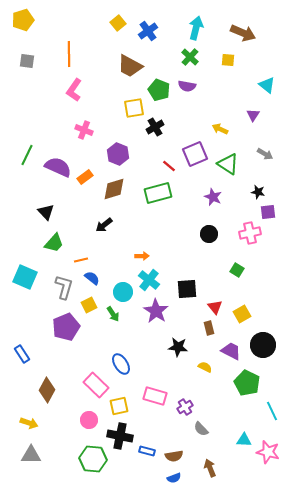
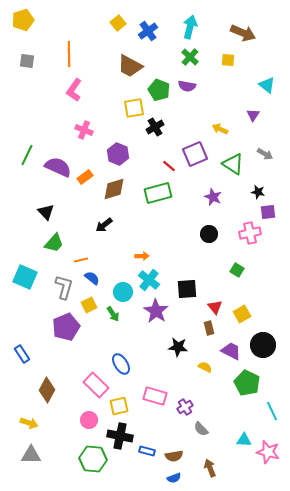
cyan arrow at (196, 28): moved 6 px left, 1 px up
green triangle at (228, 164): moved 5 px right
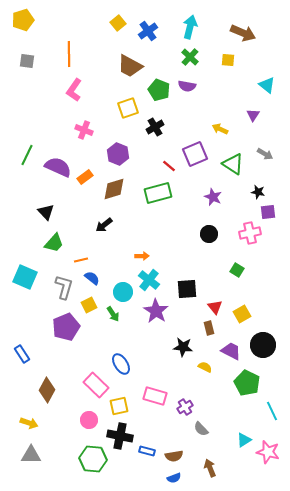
yellow square at (134, 108): moved 6 px left; rotated 10 degrees counterclockwise
black star at (178, 347): moved 5 px right
cyan triangle at (244, 440): rotated 35 degrees counterclockwise
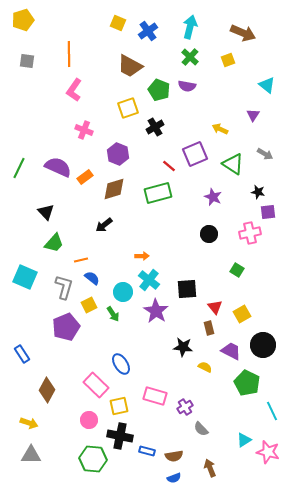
yellow square at (118, 23): rotated 28 degrees counterclockwise
yellow square at (228, 60): rotated 24 degrees counterclockwise
green line at (27, 155): moved 8 px left, 13 px down
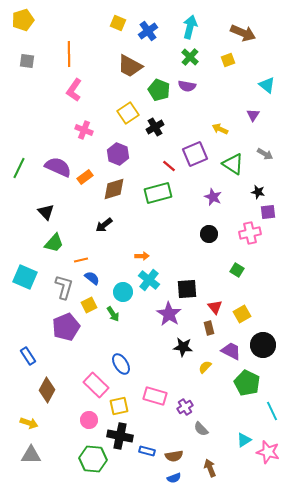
yellow square at (128, 108): moved 5 px down; rotated 15 degrees counterclockwise
purple star at (156, 311): moved 13 px right, 3 px down
blue rectangle at (22, 354): moved 6 px right, 2 px down
yellow semicircle at (205, 367): rotated 72 degrees counterclockwise
